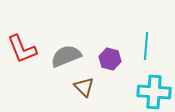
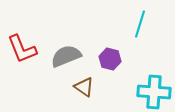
cyan line: moved 6 px left, 22 px up; rotated 12 degrees clockwise
brown triangle: rotated 10 degrees counterclockwise
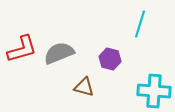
red L-shape: rotated 84 degrees counterclockwise
gray semicircle: moved 7 px left, 3 px up
brown triangle: rotated 20 degrees counterclockwise
cyan cross: moved 1 px up
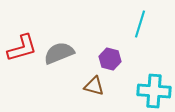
red L-shape: moved 1 px up
brown triangle: moved 10 px right, 1 px up
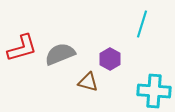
cyan line: moved 2 px right
gray semicircle: moved 1 px right, 1 px down
purple hexagon: rotated 15 degrees clockwise
brown triangle: moved 6 px left, 4 px up
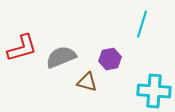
gray semicircle: moved 1 px right, 3 px down
purple hexagon: rotated 20 degrees clockwise
brown triangle: moved 1 px left
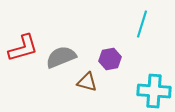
red L-shape: moved 1 px right
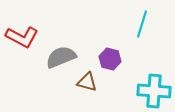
red L-shape: moved 1 px left, 11 px up; rotated 44 degrees clockwise
purple hexagon: rotated 25 degrees clockwise
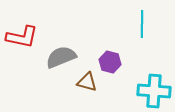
cyan line: rotated 16 degrees counterclockwise
red L-shape: rotated 16 degrees counterclockwise
purple hexagon: moved 3 px down
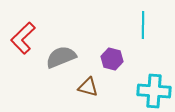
cyan line: moved 1 px right, 1 px down
red L-shape: moved 1 px right, 1 px down; rotated 124 degrees clockwise
purple hexagon: moved 2 px right, 3 px up
brown triangle: moved 1 px right, 5 px down
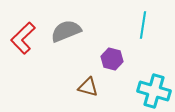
cyan line: rotated 8 degrees clockwise
gray semicircle: moved 5 px right, 26 px up
cyan cross: rotated 12 degrees clockwise
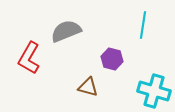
red L-shape: moved 6 px right, 20 px down; rotated 16 degrees counterclockwise
